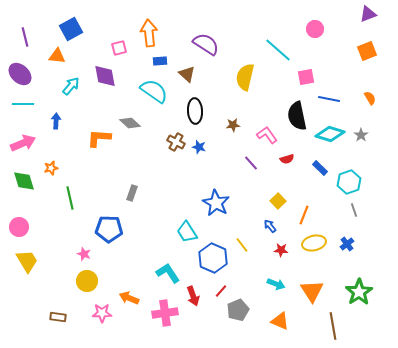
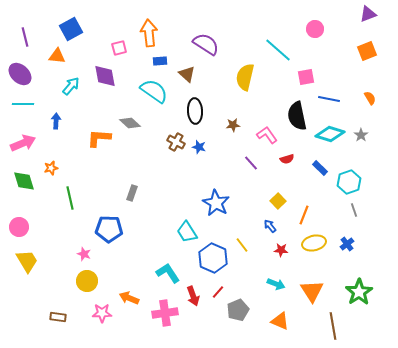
red line at (221, 291): moved 3 px left, 1 px down
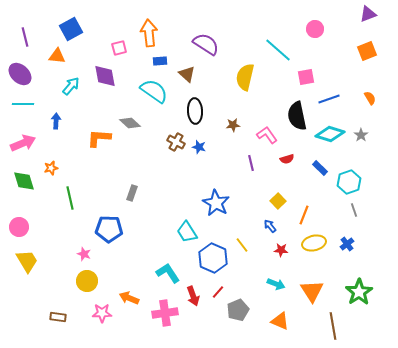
blue line at (329, 99): rotated 30 degrees counterclockwise
purple line at (251, 163): rotated 28 degrees clockwise
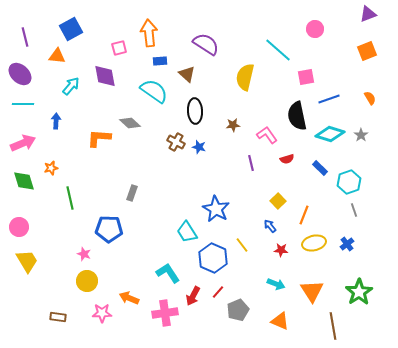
blue star at (216, 203): moved 6 px down
red arrow at (193, 296): rotated 48 degrees clockwise
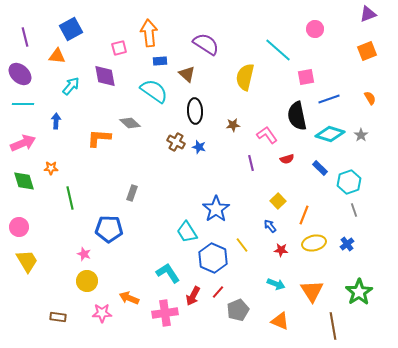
orange star at (51, 168): rotated 16 degrees clockwise
blue star at (216, 209): rotated 8 degrees clockwise
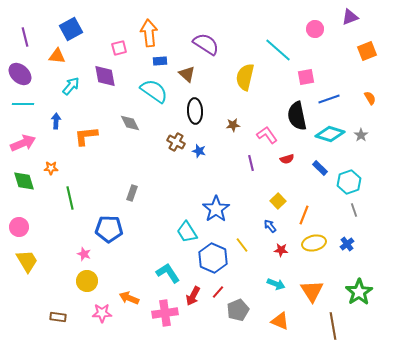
purple triangle at (368, 14): moved 18 px left, 3 px down
gray diamond at (130, 123): rotated 20 degrees clockwise
orange L-shape at (99, 138): moved 13 px left, 2 px up; rotated 10 degrees counterclockwise
blue star at (199, 147): moved 4 px down
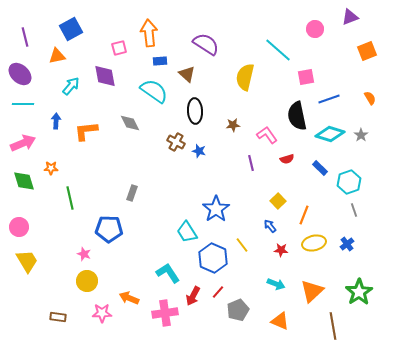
orange triangle at (57, 56): rotated 18 degrees counterclockwise
orange L-shape at (86, 136): moved 5 px up
orange triangle at (312, 291): rotated 20 degrees clockwise
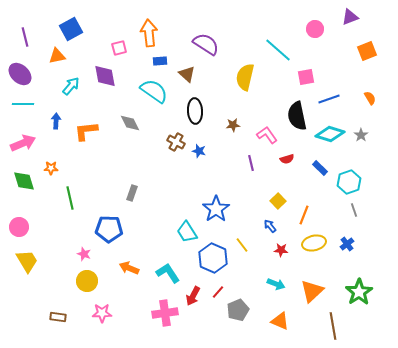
orange arrow at (129, 298): moved 30 px up
